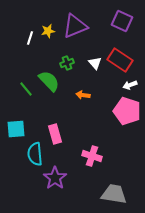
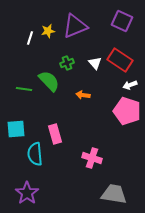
green line: moved 2 px left; rotated 42 degrees counterclockwise
pink cross: moved 2 px down
purple star: moved 28 px left, 15 px down
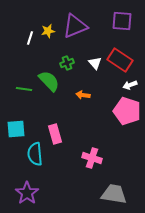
purple square: rotated 20 degrees counterclockwise
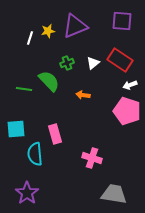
white triangle: moved 2 px left; rotated 32 degrees clockwise
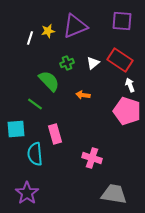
white arrow: rotated 88 degrees clockwise
green line: moved 11 px right, 15 px down; rotated 28 degrees clockwise
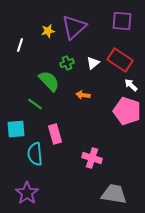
purple triangle: moved 1 px left, 1 px down; rotated 20 degrees counterclockwise
white line: moved 10 px left, 7 px down
white arrow: moved 1 px right; rotated 24 degrees counterclockwise
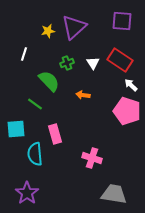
white line: moved 4 px right, 9 px down
white triangle: rotated 24 degrees counterclockwise
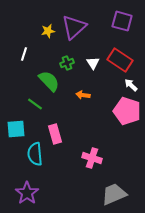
purple square: rotated 10 degrees clockwise
gray trapezoid: rotated 32 degrees counterclockwise
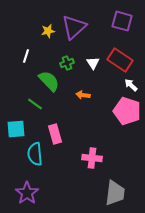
white line: moved 2 px right, 2 px down
pink cross: rotated 12 degrees counterclockwise
gray trapezoid: moved 1 px right, 1 px up; rotated 120 degrees clockwise
